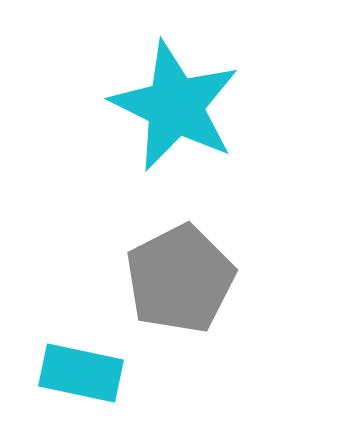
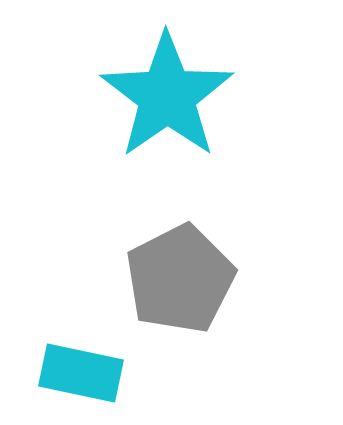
cyan star: moved 8 px left, 10 px up; rotated 11 degrees clockwise
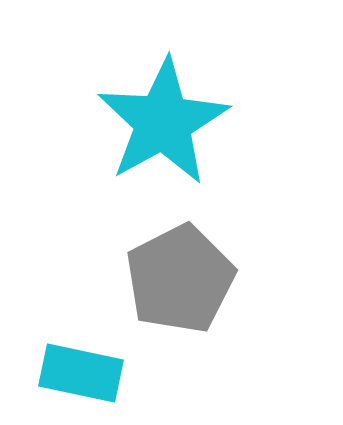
cyan star: moved 4 px left, 26 px down; rotated 6 degrees clockwise
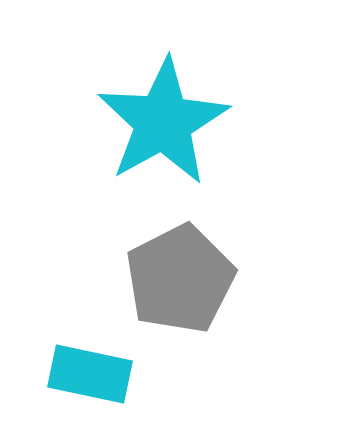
cyan rectangle: moved 9 px right, 1 px down
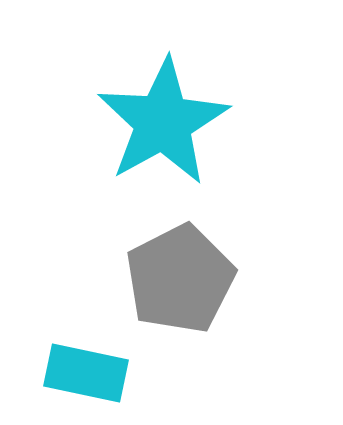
cyan rectangle: moved 4 px left, 1 px up
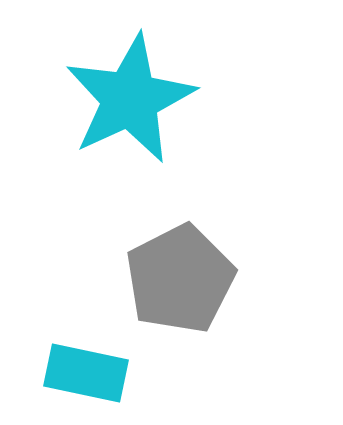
cyan star: moved 33 px left, 23 px up; rotated 4 degrees clockwise
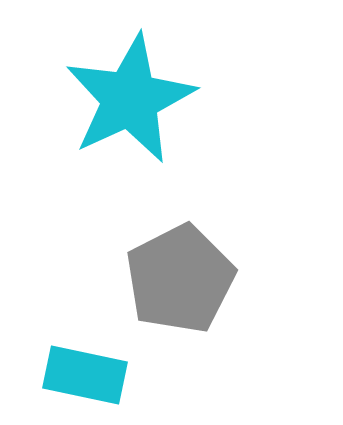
cyan rectangle: moved 1 px left, 2 px down
